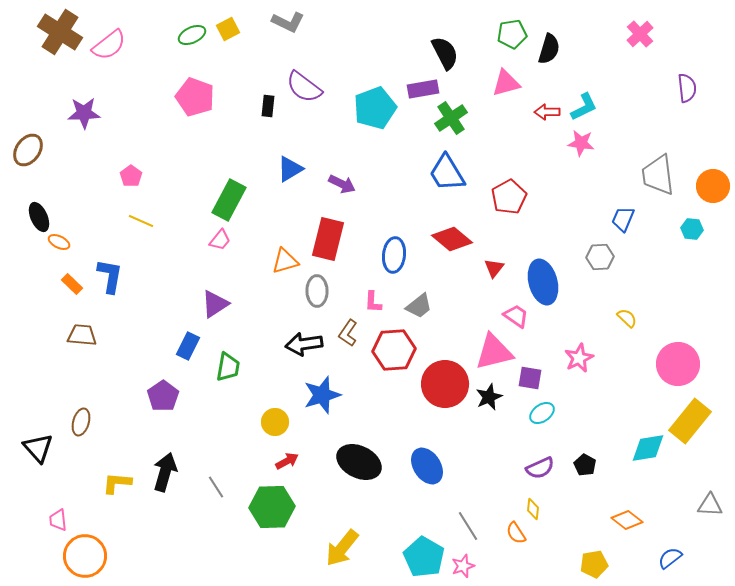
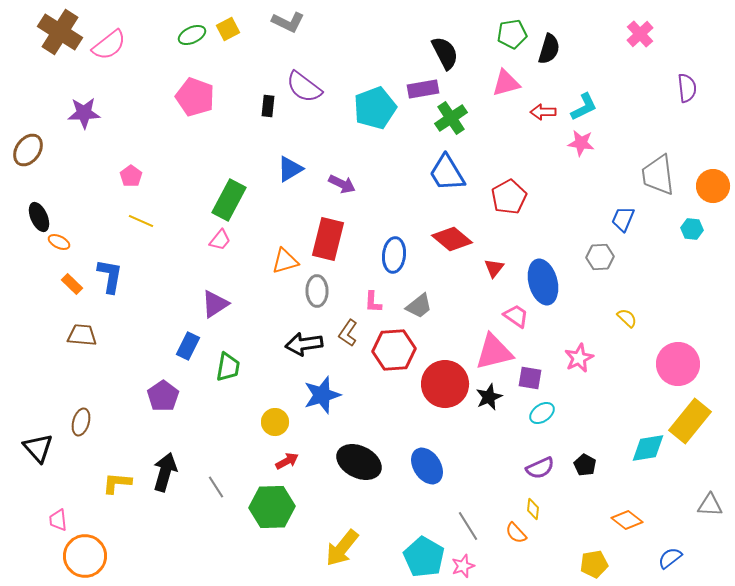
red arrow at (547, 112): moved 4 px left
orange semicircle at (516, 533): rotated 10 degrees counterclockwise
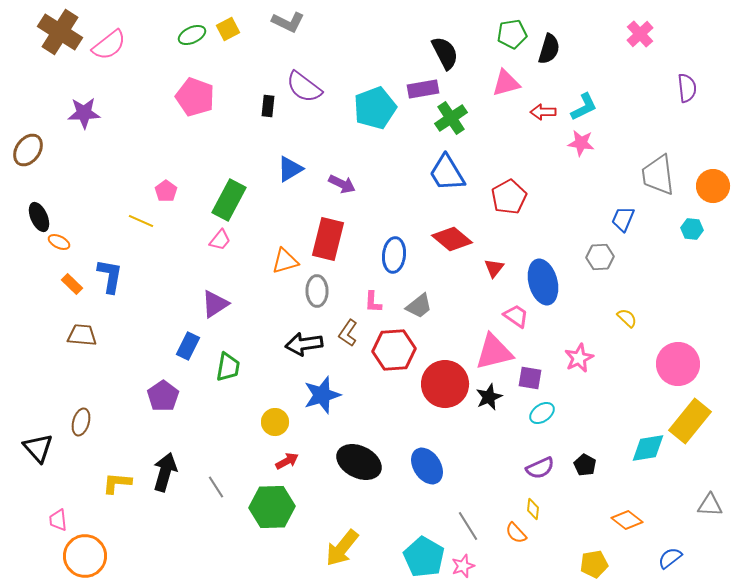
pink pentagon at (131, 176): moved 35 px right, 15 px down
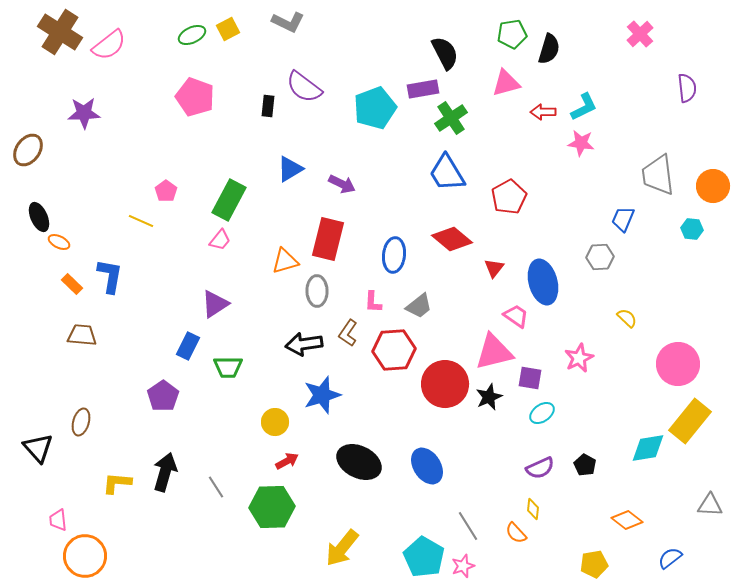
green trapezoid at (228, 367): rotated 80 degrees clockwise
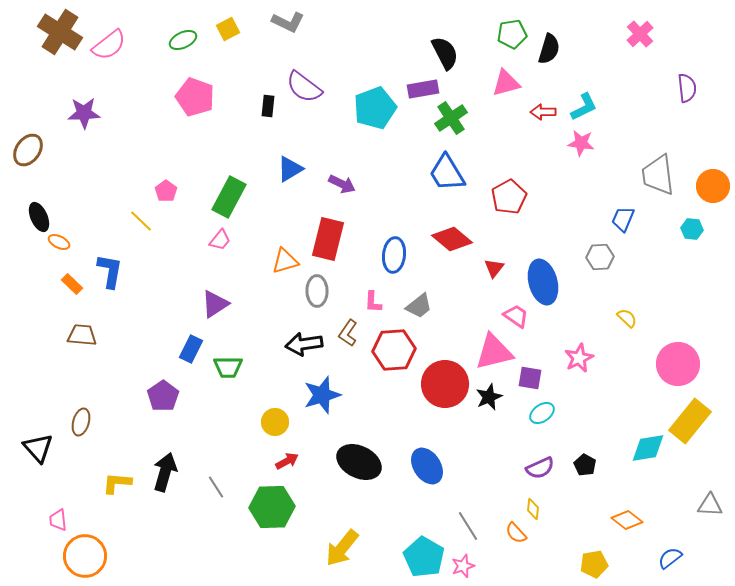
green ellipse at (192, 35): moved 9 px left, 5 px down
green rectangle at (229, 200): moved 3 px up
yellow line at (141, 221): rotated 20 degrees clockwise
blue L-shape at (110, 276): moved 5 px up
blue rectangle at (188, 346): moved 3 px right, 3 px down
